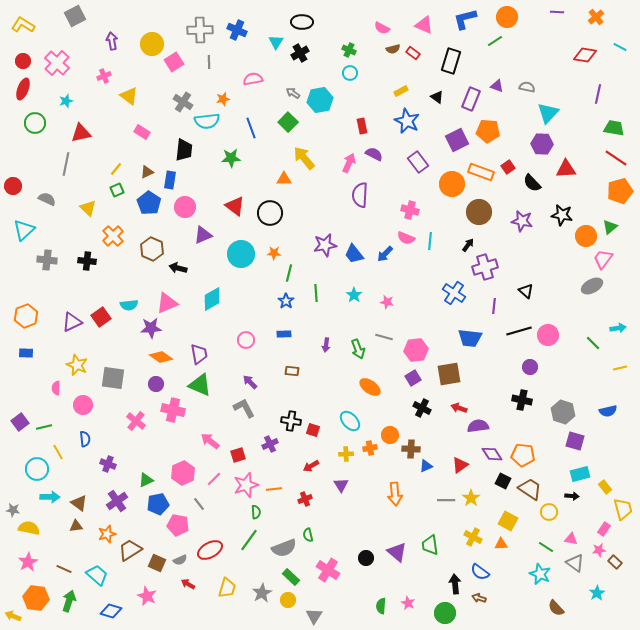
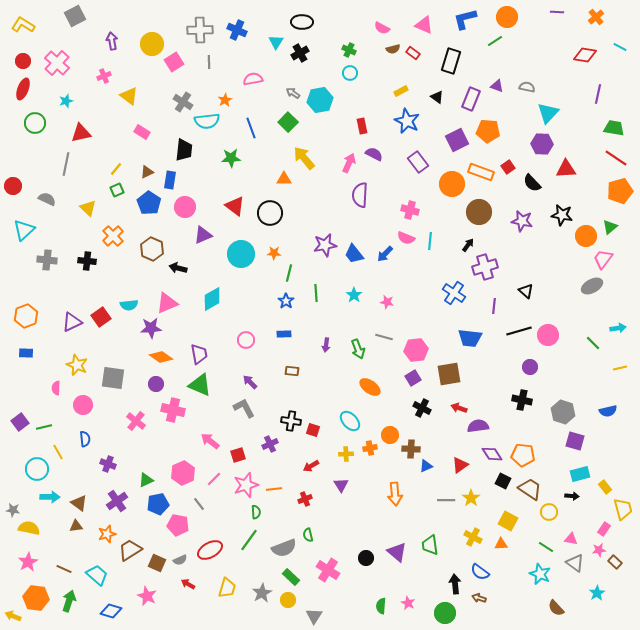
orange star at (223, 99): moved 2 px right, 1 px down; rotated 16 degrees counterclockwise
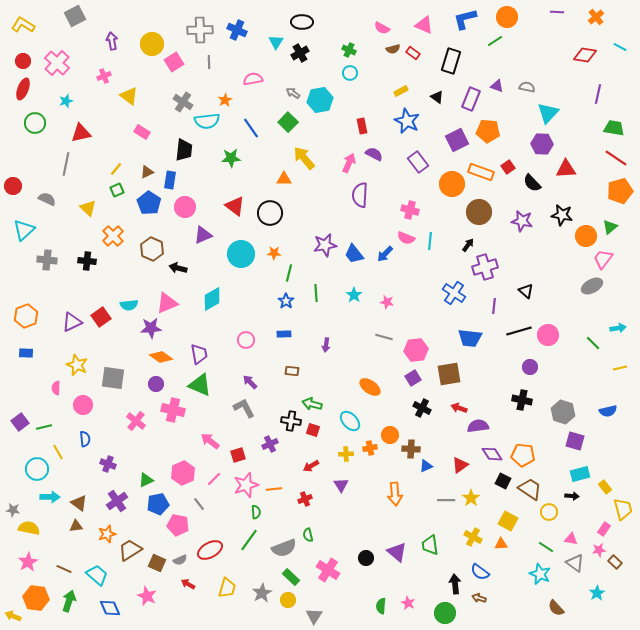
blue line at (251, 128): rotated 15 degrees counterclockwise
green arrow at (358, 349): moved 46 px left, 55 px down; rotated 126 degrees clockwise
blue diamond at (111, 611): moved 1 px left, 3 px up; rotated 50 degrees clockwise
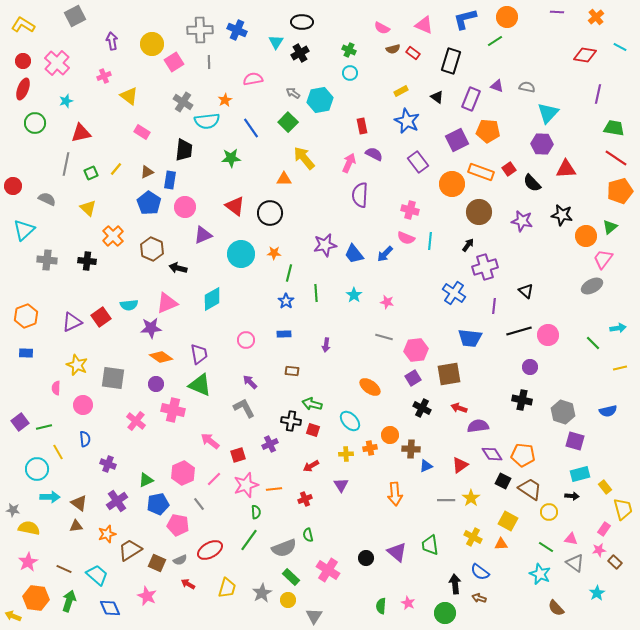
red square at (508, 167): moved 1 px right, 2 px down
green square at (117, 190): moved 26 px left, 17 px up
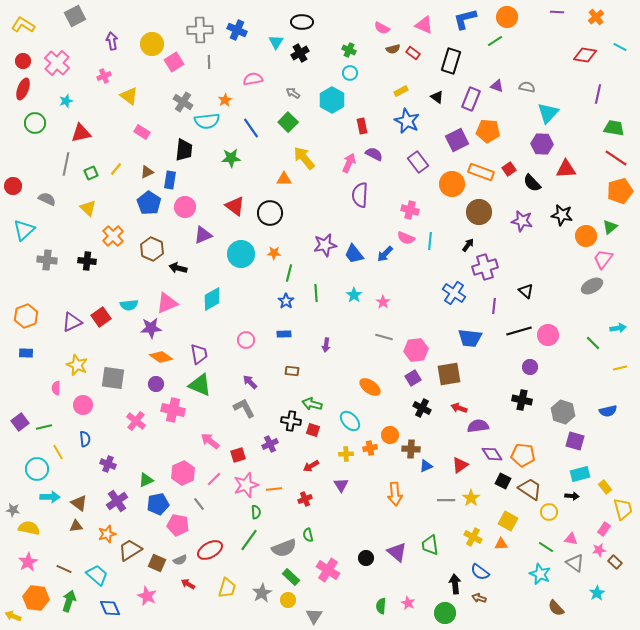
cyan hexagon at (320, 100): moved 12 px right; rotated 20 degrees counterclockwise
pink star at (387, 302): moved 4 px left; rotated 24 degrees clockwise
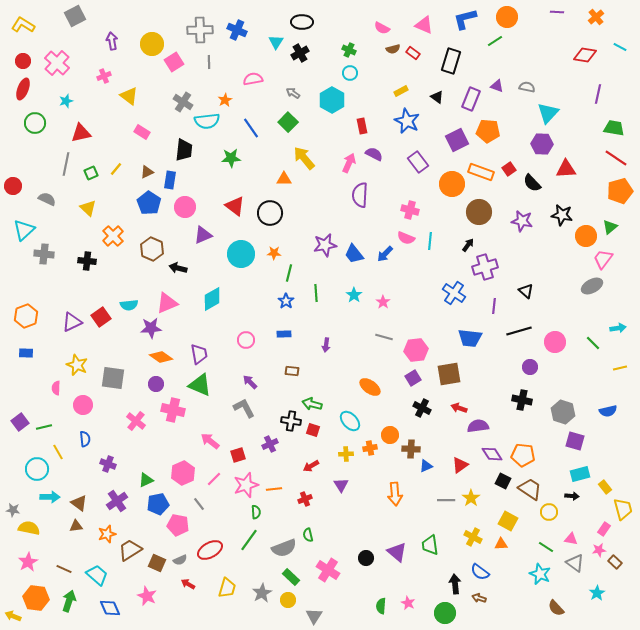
gray cross at (47, 260): moved 3 px left, 6 px up
pink circle at (548, 335): moved 7 px right, 7 px down
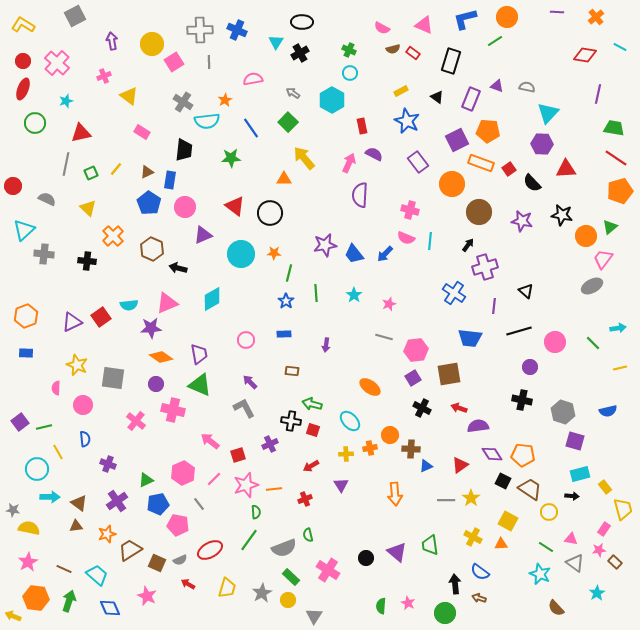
orange rectangle at (481, 172): moved 9 px up
pink star at (383, 302): moved 6 px right, 2 px down; rotated 16 degrees clockwise
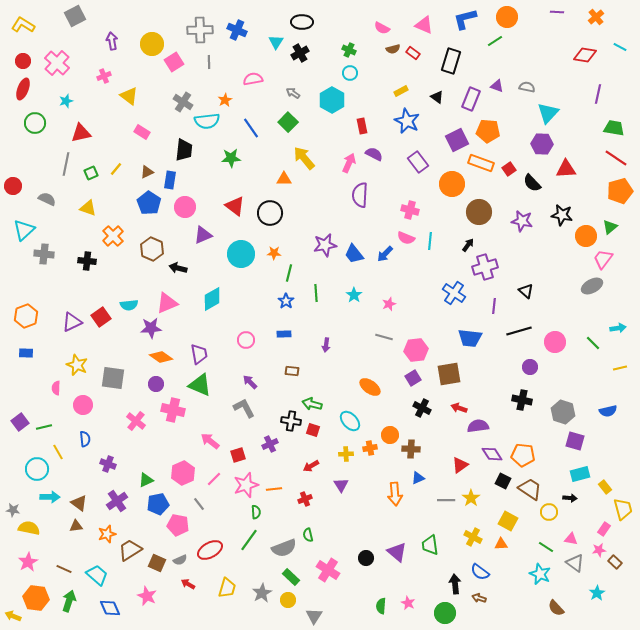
yellow triangle at (88, 208): rotated 24 degrees counterclockwise
blue triangle at (426, 466): moved 8 px left, 12 px down
black arrow at (572, 496): moved 2 px left, 2 px down
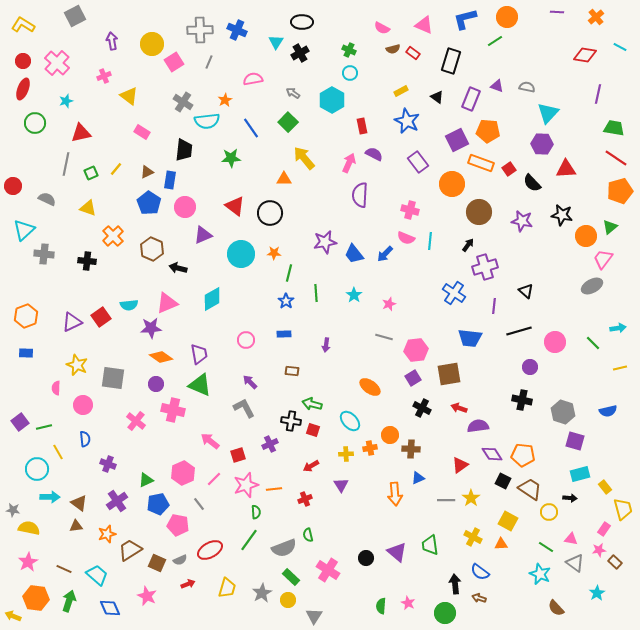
gray line at (209, 62): rotated 24 degrees clockwise
purple star at (325, 245): moved 3 px up
red arrow at (188, 584): rotated 128 degrees clockwise
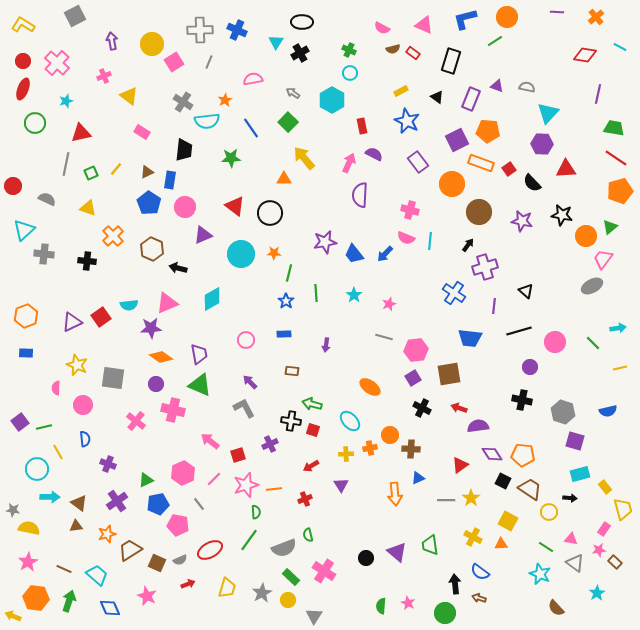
pink cross at (328, 570): moved 4 px left, 1 px down
